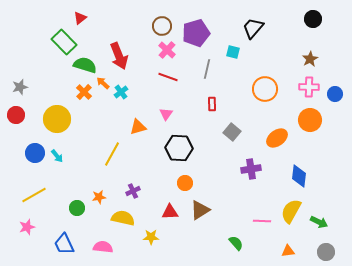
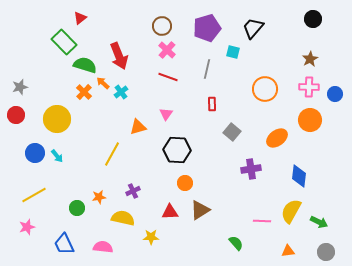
purple pentagon at (196, 33): moved 11 px right, 5 px up
black hexagon at (179, 148): moved 2 px left, 2 px down
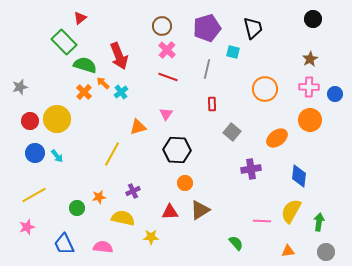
black trapezoid at (253, 28): rotated 125 degrees clockwise
red circle at (16, 115): moved 14 px right, 6 px down
green arrow at (319, 222): rotated 108 degrees counterclockwise
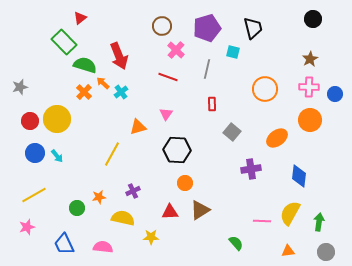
pink cross at (167, 50): moved 9 px right
yellow semicircle at (291, 211): moved 1 px left, 2 px down
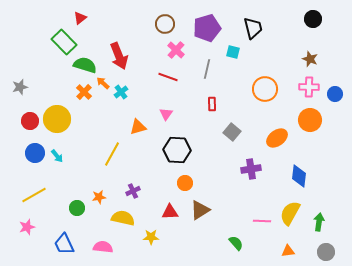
brown circle at (162, 26): moved 3 px right, 2 px up
brown star at (310, 59): rotated 21 degrees counterclockwise
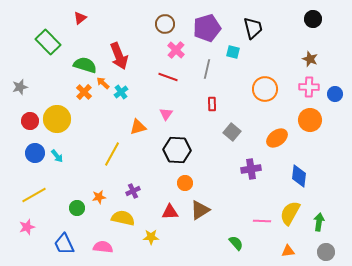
green rectangle at (64, 42): moved 16 px left
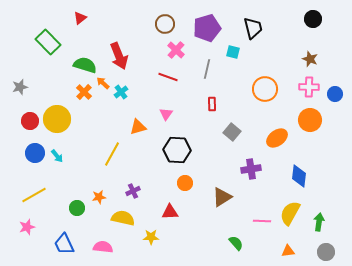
brown triangle at (200, 210): moved 22 px right, 13 px up
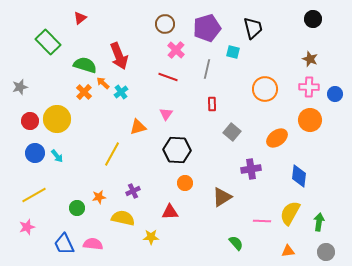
pink semicircle at (103, 247): moved 10 px left, 3 px up
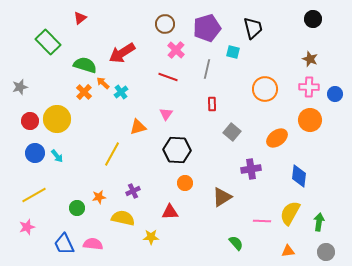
red arrow at (119, 56): moved 3 px right, 3 px up; rotated 80 degrees clockwise
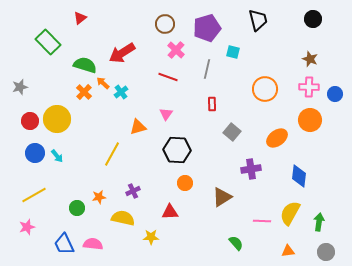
black trapezoid at (253, 28): moved 5 px right, 8 px up
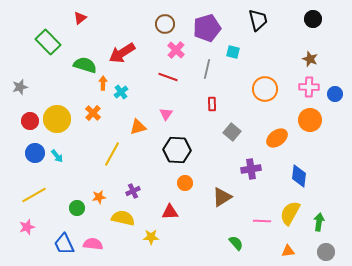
orange arrow at (103, 83): rotated 48 degrees clockwise
orange cross at (84, 92): moved 9 px right, 21 px down
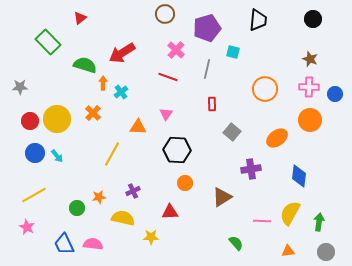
black trapezoid at (258, 20): rotated 20 degrees clockwise
brown circle at (165, 24): moved 10 px up
gray star at (20, 87): rotated 14 degrees clockwise
orange triangle at (138, 127): rotated 18 degrees clockwise
pink star at (27, 227): rotated 28 degrees counterclockwise
